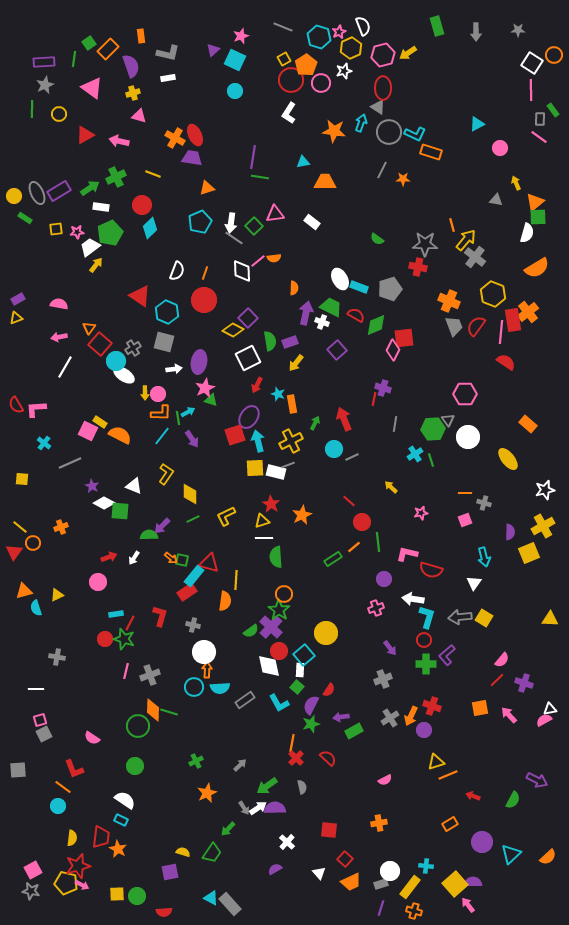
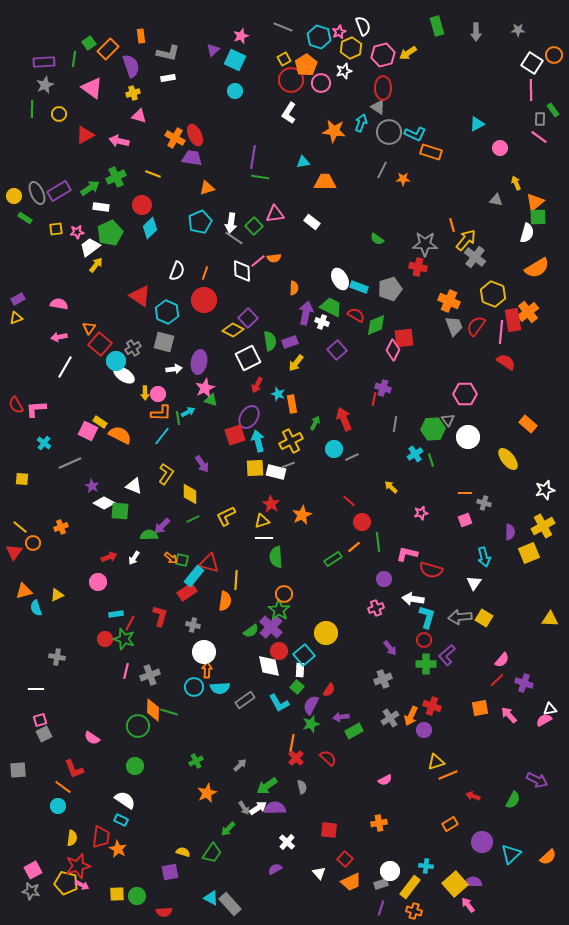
purple arrow at (192, 439): moved 10 px right, 25 px down
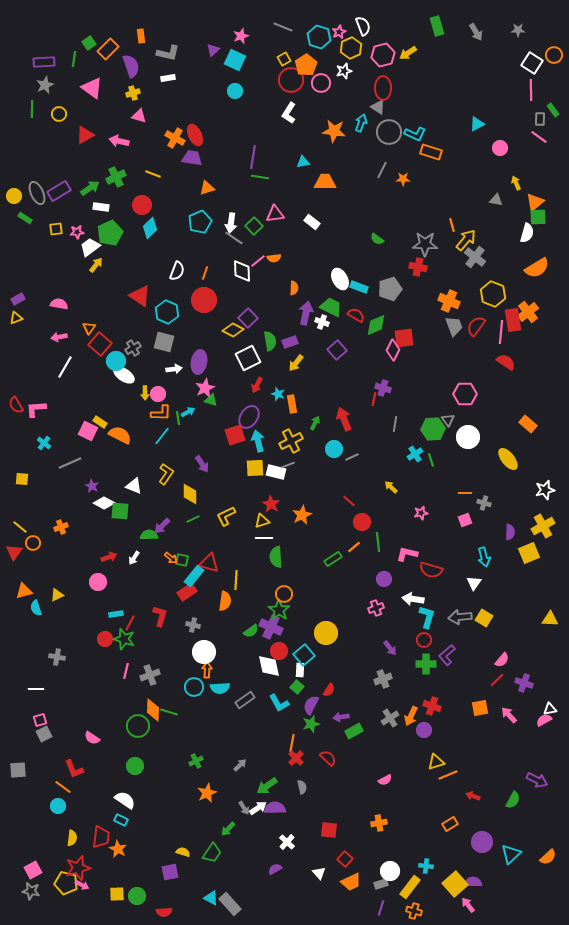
gray arrow at (476, 32): rotated 30 degrees counterclockwise
purple cross at (271, 627): rotated 20 degrees counterclockwise
red star at (78, 866): moved 2 px down
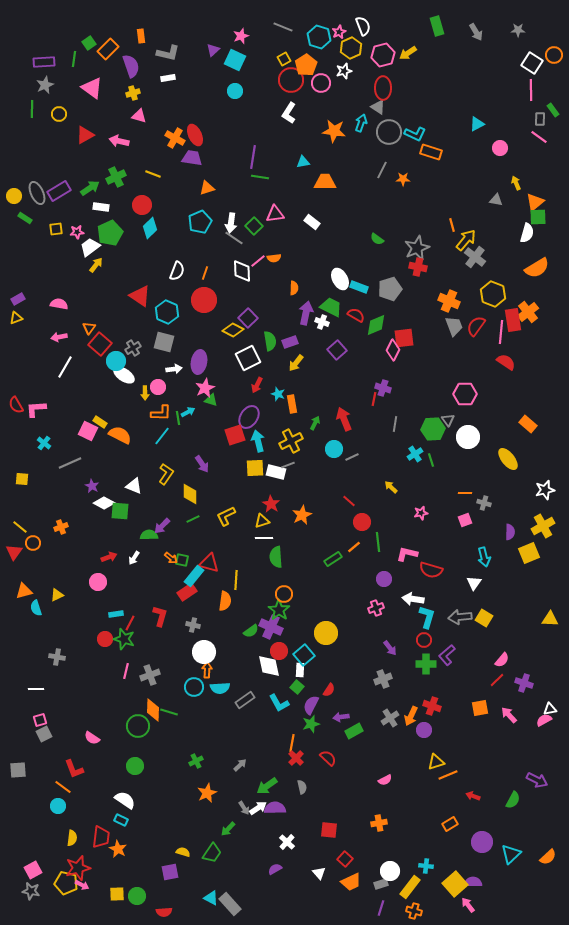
gray star at (425, 244): moved 8 px left, 4 px down; rotated 25 degrees counterclockwise
pink circle at (158, 394): moved 7 px up
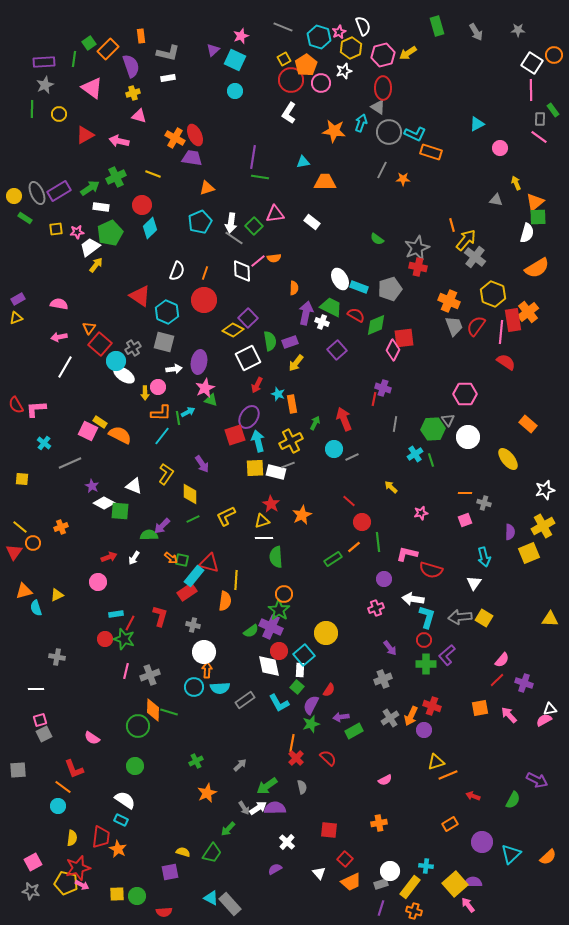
pink square at (33, 870): moved 8 px up
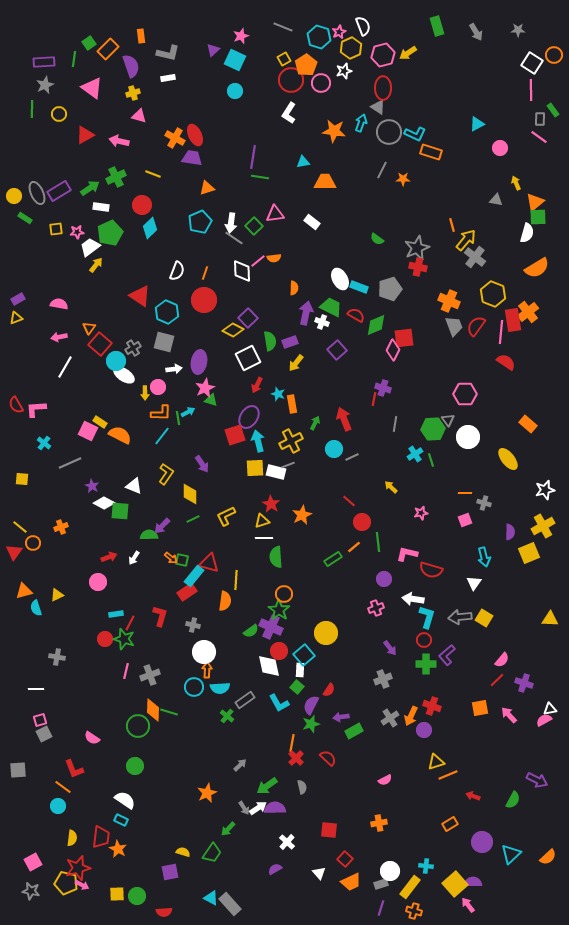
green cross at (196, 761): moved 31 px right, 45 px up; rotated 24 degrees counterclockwise
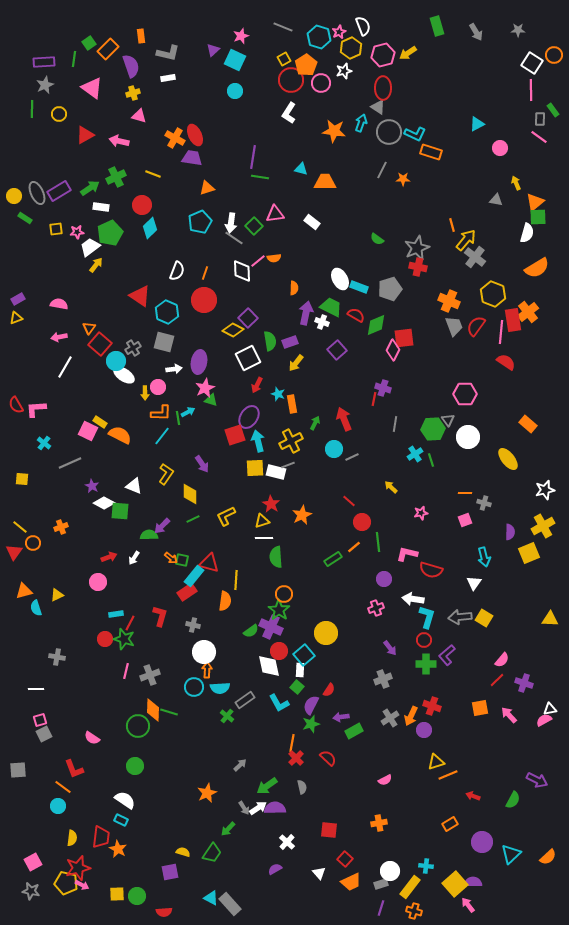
cyan triangle at (303, 162): moved 2 px left, 7 px down; rotated 24 degrees clockwise
